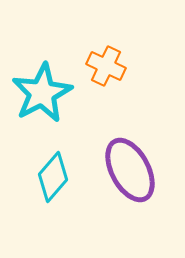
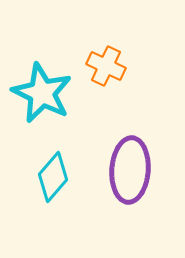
cyan star: rotated 18 degrees counterclockwise
purple ellipse: rotated 32 degrees clockwise
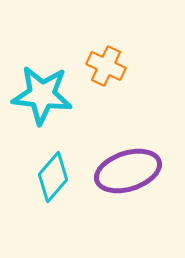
cyan star: moved 2 px down; rotated 20 degrees counterclockwise
purple ellipse: moved 2 px left, 1 px down; rotated 68 degrees clockwise
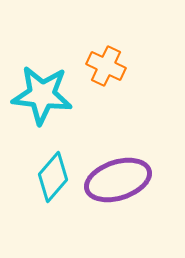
purple ellipse: moved 10 px left, 9 px down
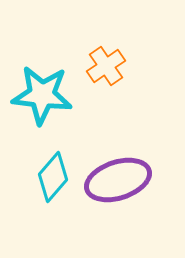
orange cross: rotated 30 degrees clockwise
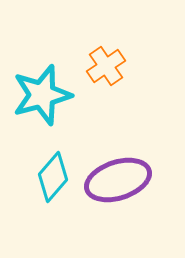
cyan star: rotated 22 degrees counterclockwise
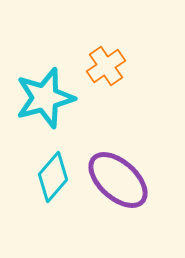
cyan star: moved 3 px right, 3 px down
purple ellipse: rotated 60 degrees clockwise
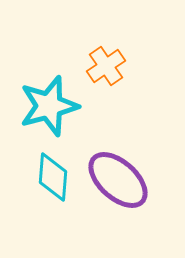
cyan star: moved 4 px right, 8 px down
cyan diamond: rotated 36 degrees counterclockwise
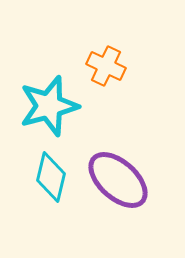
orange cross: rotated 30 degrees counterclockwise
cyan diamond: moved 2 px left; rotated 9 degrees clockwise
